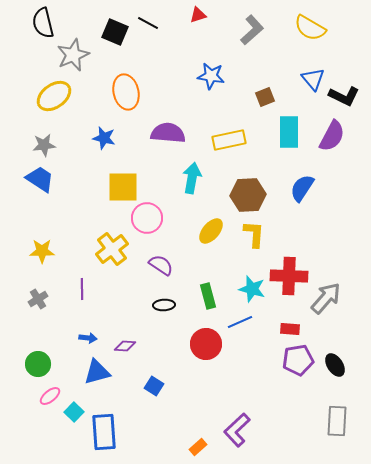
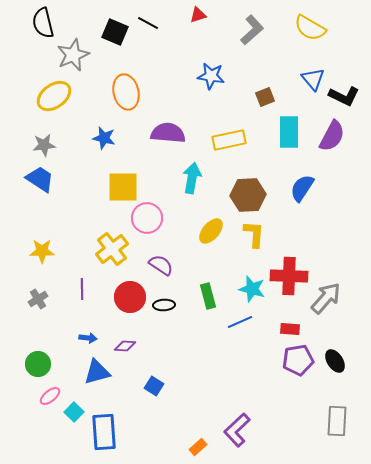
red circle at (206, 344): moved 76 px left, 47 px up
black ellipse at (335, 365): moved 4 px up
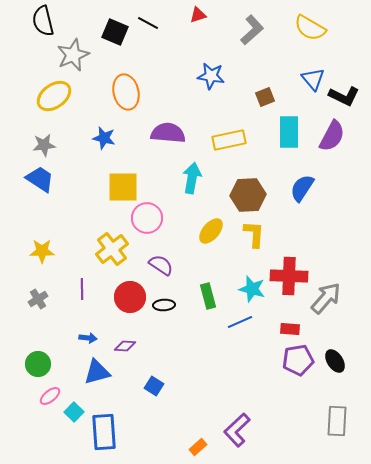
black semicircle at (43, 23): moved 2 px up
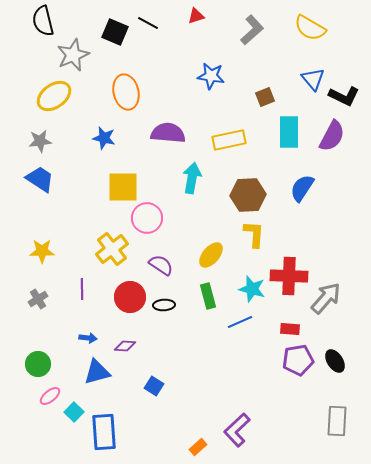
red triangle at (198, 15): moved 2 px left, 1 px down
gray star at (44, 145): moved 4 px left, 4 px up
yellow ellipse at (211, 231): moved 24 px down
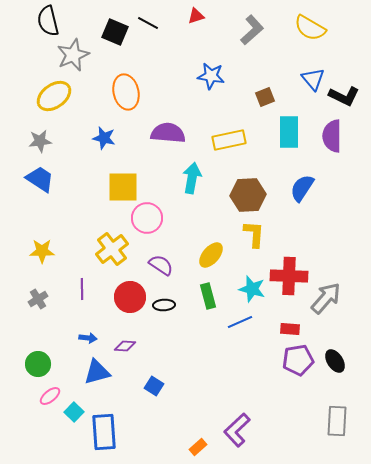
black semicircle at (43, 21): moved 5 px right
purple semicircle at (332, 136): rotated 152 degrees clockwise
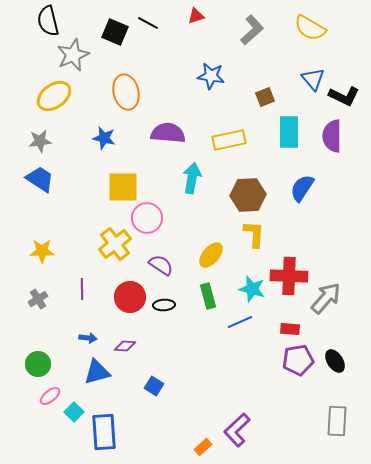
yellow cross at (112, 249): moved 3 px right, 5 px up
orange rectangle at (198, 447): moved 5 px right
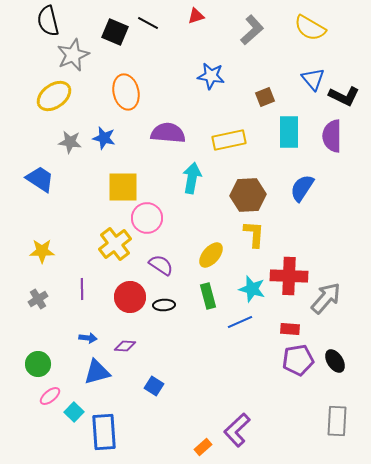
gray star at (40, 141): moved 30 px right, 1 px down; rotated 15 degrees clockwise
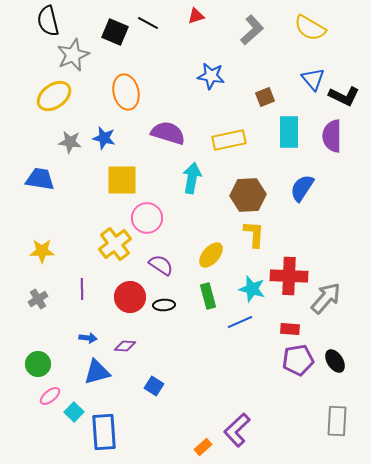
purple semicircle at (168, 133): rotated 12 degrees clockwise
blue trapezoid at (40, 179): rotated 24 degrees counterclockwise
yellow square at (123, 187): moved 1 px left, 7 px up
